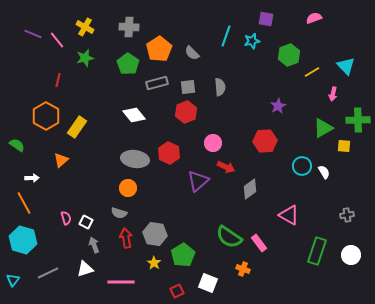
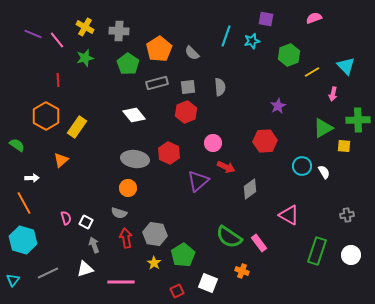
gray cross at (129, 27): moved 10 px left, 4 px down
red line at (58, 80): rotated 16 degrees counterclockwise
orange cross at (243, 269): moved 1 px left, 2 px down
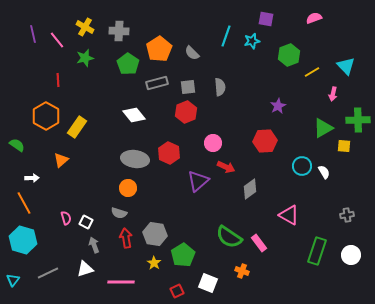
purple line at (33, 34): rotated 54 degrees clockwise
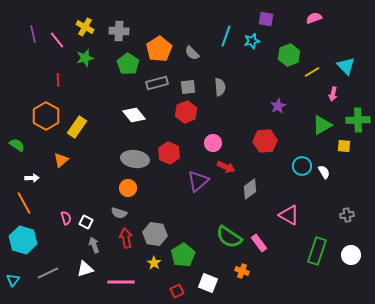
green triangle at (323, 128): moved 1 px left, 3 px up
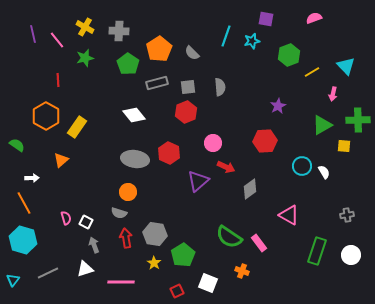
orange circle at (128, 188): moved 4 px down
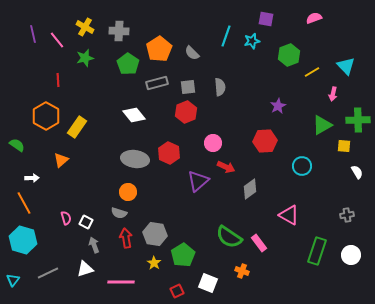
white semicircle at (324, 172): moved 33 px right
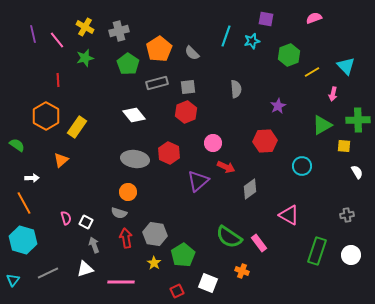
gray cross at (119, 31): rotated 18 degrees counterclockwise
gray semicircle at (220, 87): moved 16 px right, 2 px down
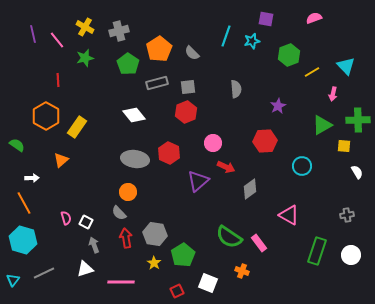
gray semicircle at (119, 213): rotated 28 degrees clockwise
gray line at (48, 273): moved 4 px left
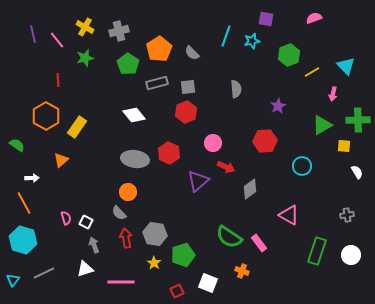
green pentagon at (183, 255): rotated 15 degrees clockwise
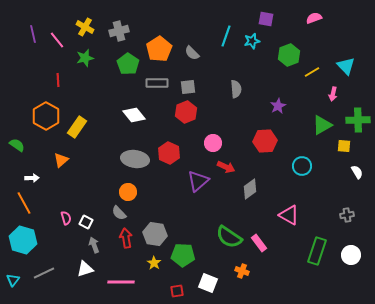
gray rectangle at (157, 83): rotated 15 degrees clockwise
green pentagon at (183, 255): rotated 20 degrees clockwise
red square at (177, 291): rotated 16 degrees clockwise
